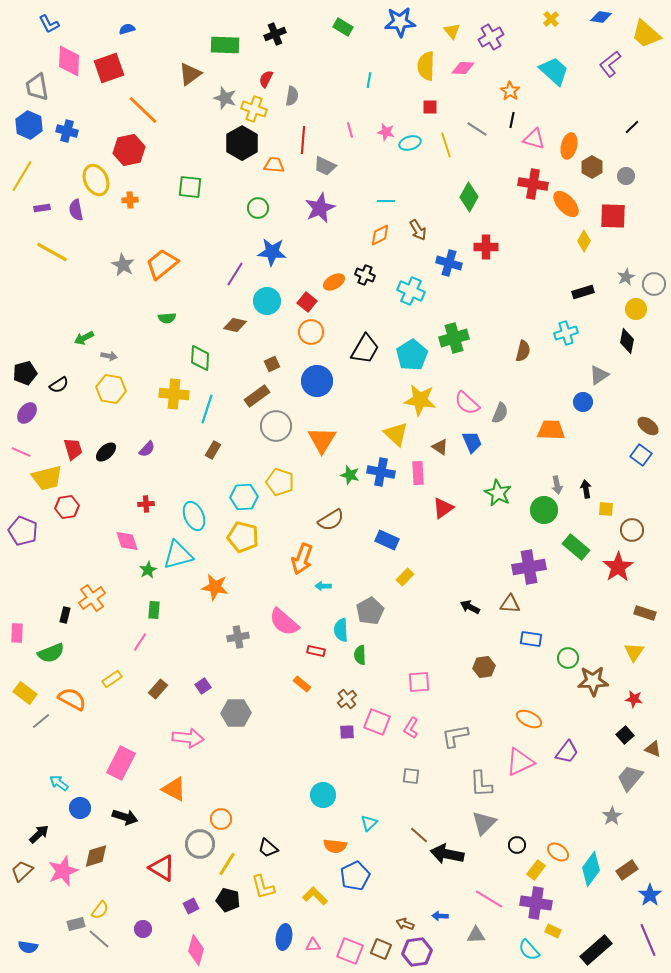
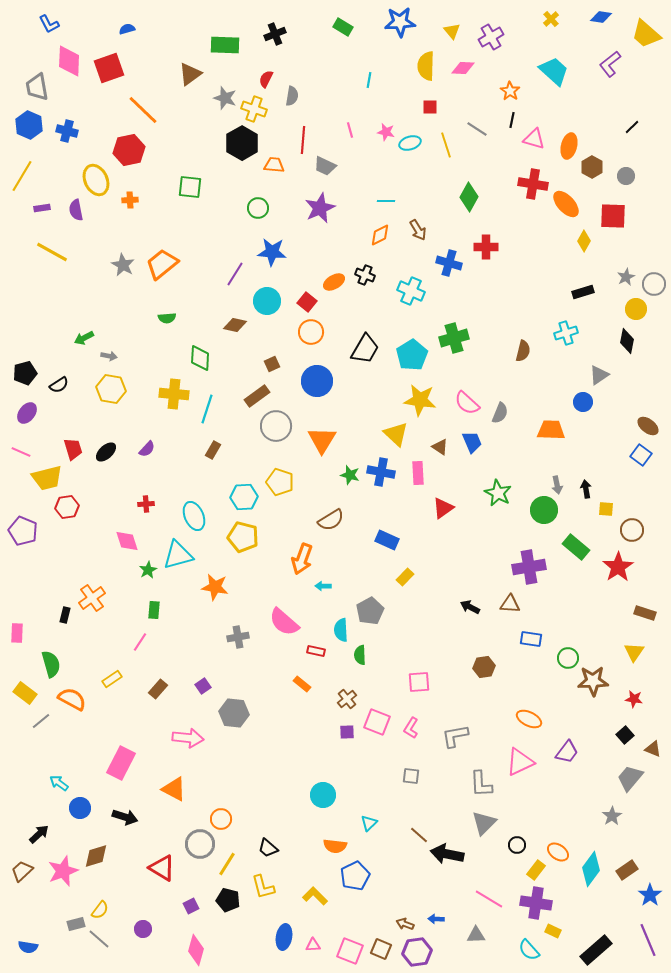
green semicircle at (51, 653): moved 11 px down; rotated 84 degrees counterclockwise
gray hexagon at (236, 713): moved 2 px left; rotated 8 degrees clockwise
blue arrow at (440, 916): moved 4 px left, 3 px down
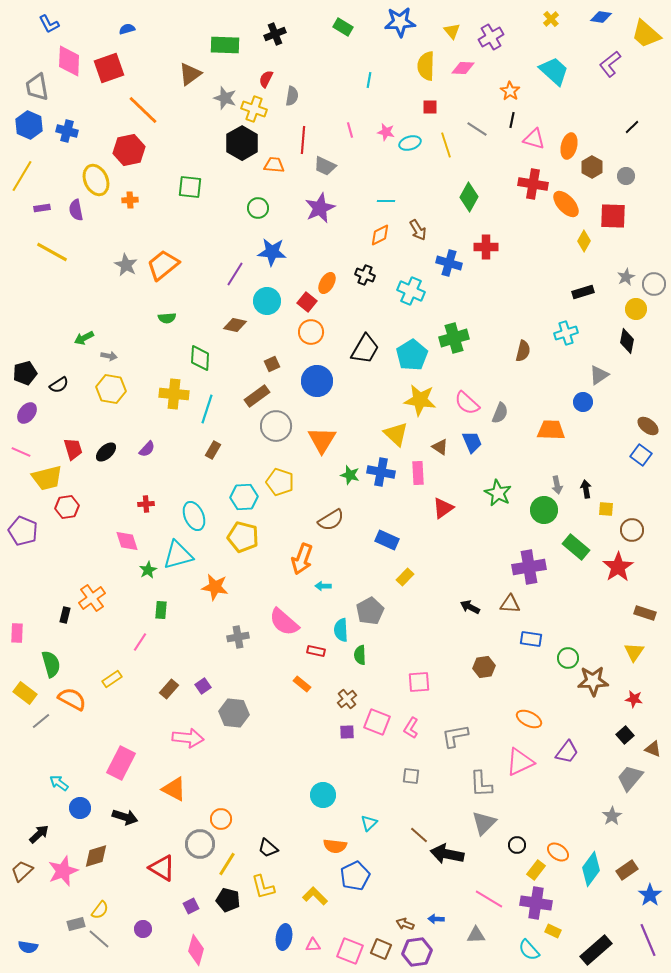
orange trapezoid at (162, 264): moved 1 px right, 1 px down
gray star at (123, 265): moved 3 px right
orange ellipse at (334, 282): moved 7 px left, 1 px down; rotated 30 degrees counterclockwise
green rectangle at (154, 610): moved 7 px right
brown rectangle at (158, 689): moved 11 px right
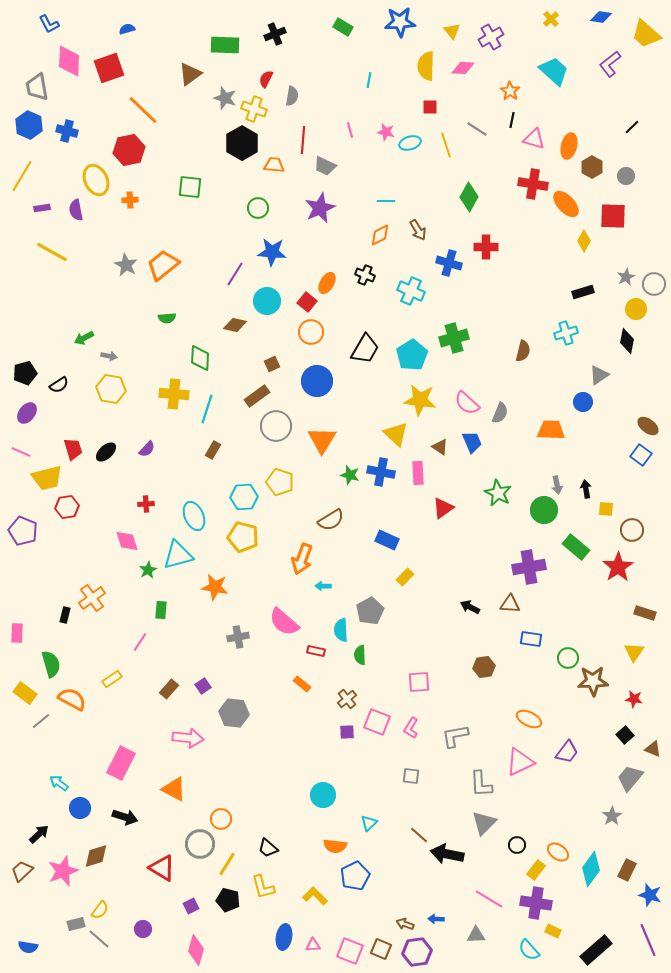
brown rectangle at (627, 870): rotated 30 degrees counterclockwise
blue star at (650, 895): rotated 20 degrees counterclockwise
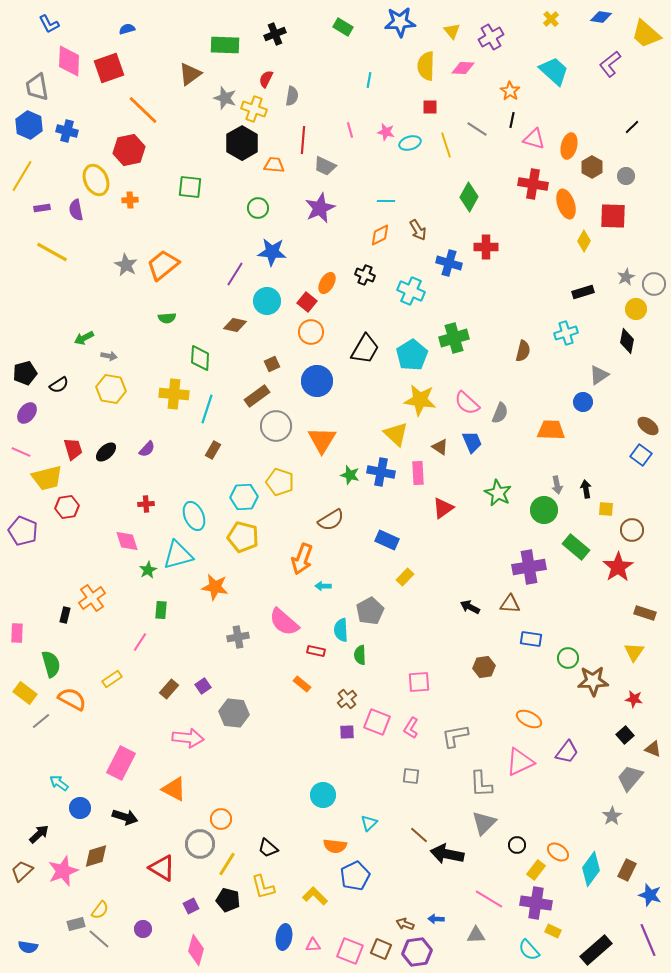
orange ellipse at (566, 204): rotated 24 degrees clockwise
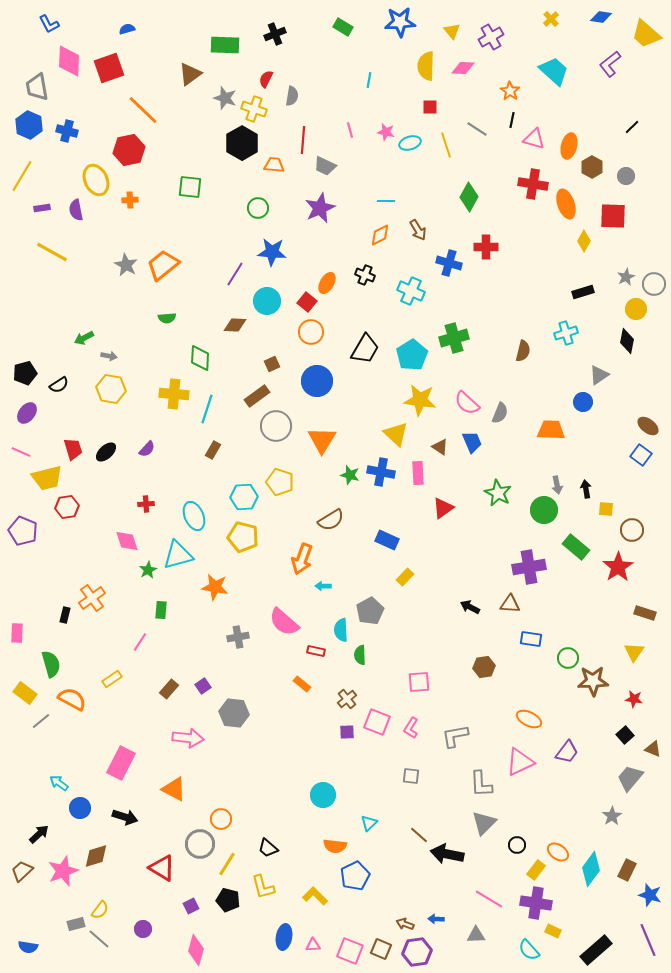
brown diamond at (235, 325): rotated 10 degrees counterclockwise
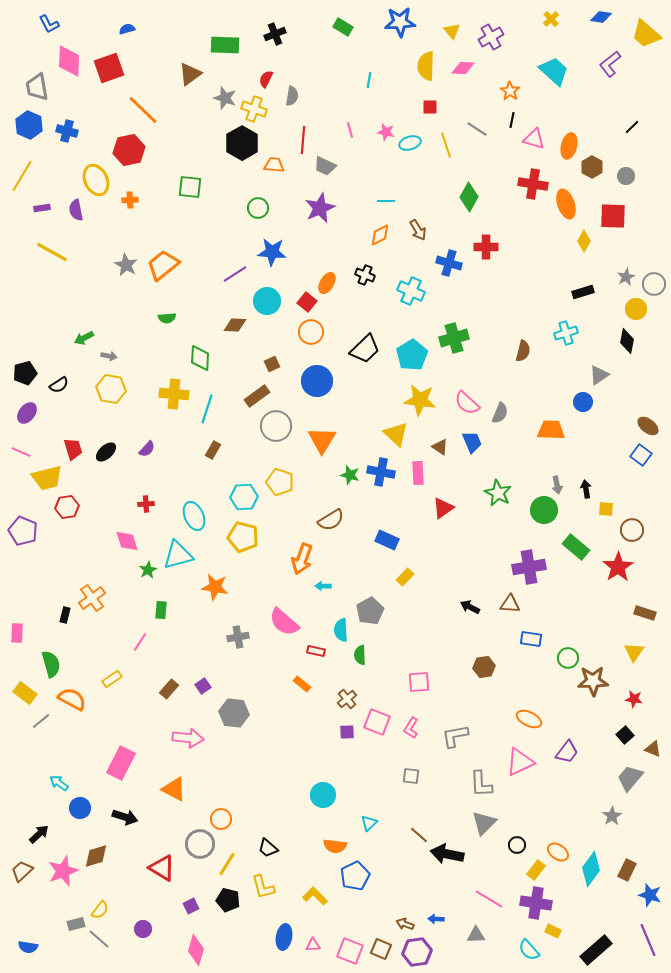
purple line at (235, 274): rotated 25 degrees clockwise
black trapezoid at (365, 349): rotated 16 degrees clockwise
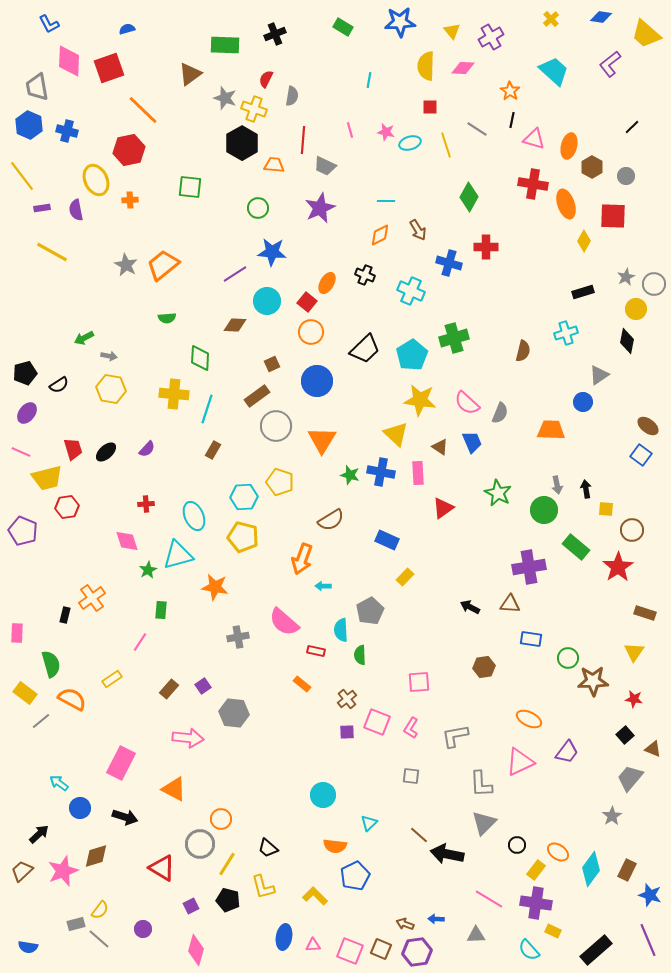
yellow line at (22, 176): rotated 68 degrees counterclockwise
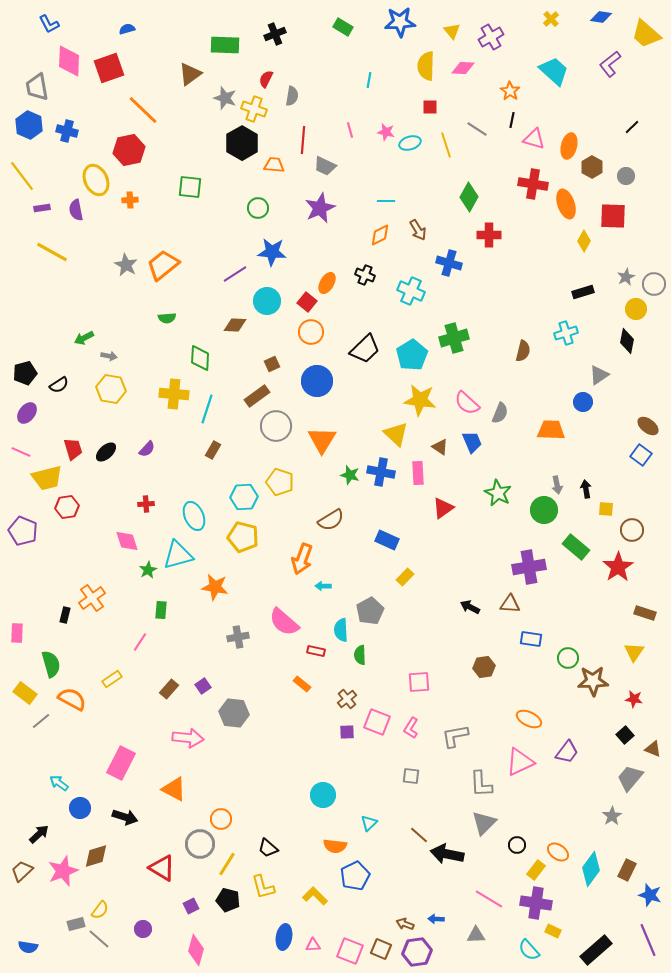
red cross at (486, 247): moved 3 px right, 12 px up
